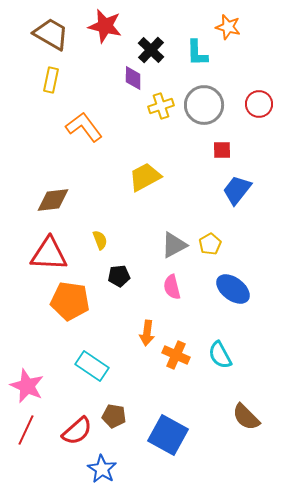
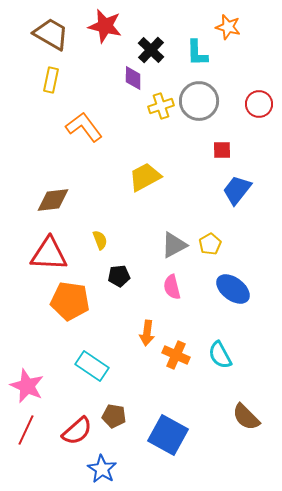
gray circle: moved 5 px left, 4 px up
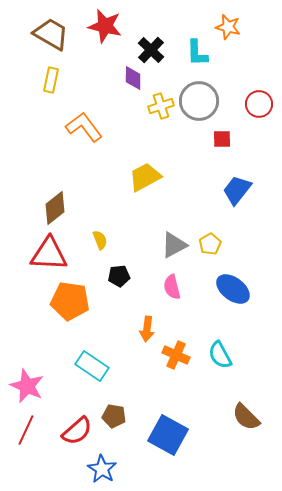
red square: moved 11 px up
brown diamond: moved 2 px right, 8 px down; rotated 32 degrees counterclockwise
orange arrow: moved 4 px up
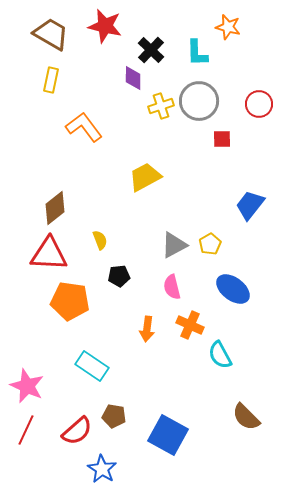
blue trapezoid: moved 13 px right, 15 px down
orange cross: moved 14 px right, 30 px up
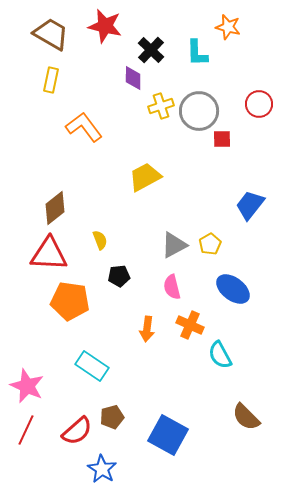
gray circle: moved 10 px down
brown pentagon: moved 2 px left, 1 px down; rotated 25 degrees counterclockwise
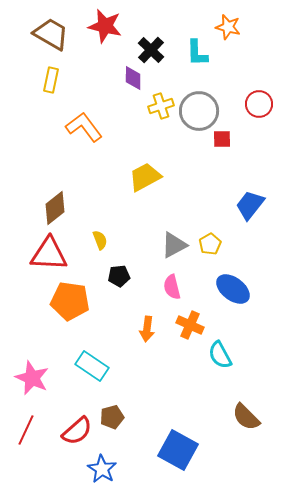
pink star: moved 5 px right, 8 px up
blue square: moved 10 px right, 15 px down
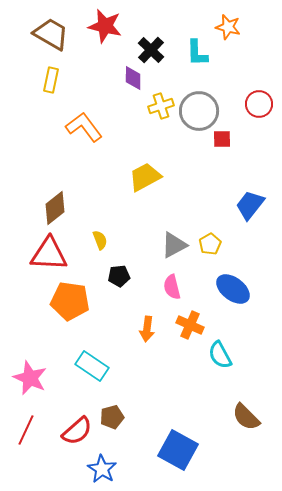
pink star: moved 2 px left
